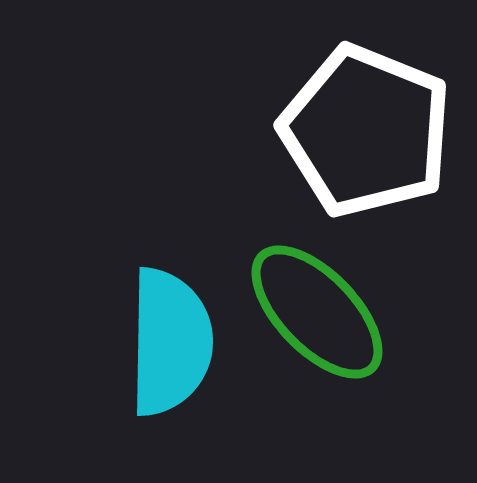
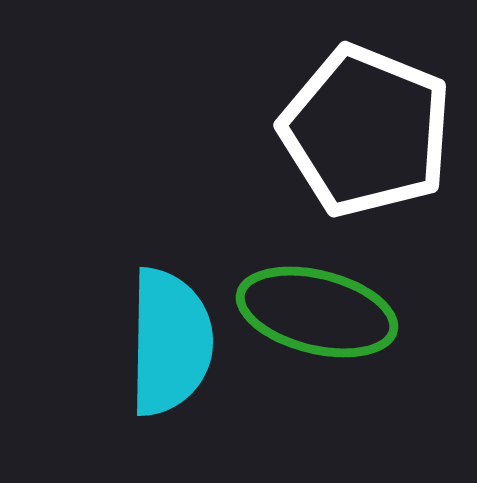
green ellipse: rotated 32 degrees counterclockwise
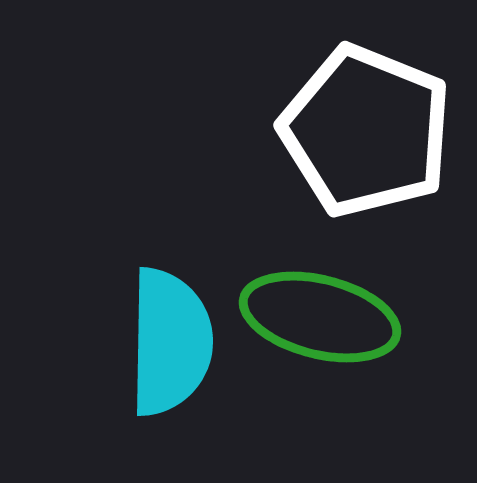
green ellipse: moved 3 px right, 5 px down
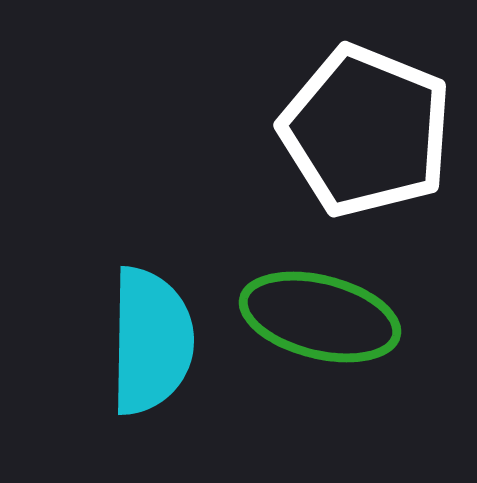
cyan semicircle: moved 19 px left, 1 px up
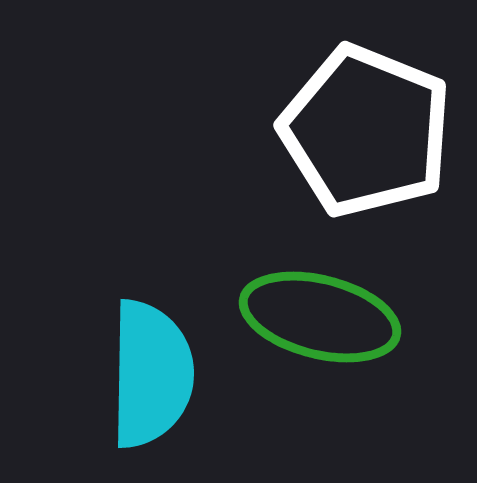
cyan semicircle: moved 33 px down
